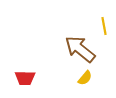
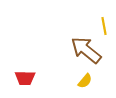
brown arrow: moved 6 px right, 1 px down
yellow semicircle: moved 3 px down
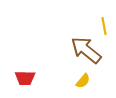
yellow semicircle: moved 2 px left
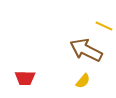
yellow line: rotated 54 degrees counterclockwise
brown arrow: rotated 12 degrees counterclockwise
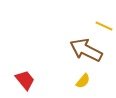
red trapezoid: moved 2 px down; rotated 130 degrees counterclockwise
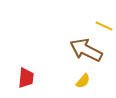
red trapezoid: moved 1 px right, 2 px up; rotated 45 degrees clockwise
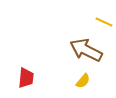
yellow line: moved 4 px up
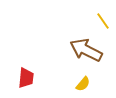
yellow line: moved 1 px left, 1 px up; rotated 30 degrees clockwise
yellow semicircle: moved 3 px down
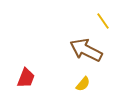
red trapezoid: rotated 15 degrees clockwise
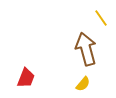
yellow line: moved 2 px left, 3 px up
brown arrow: moved 1 px up; rotated 48 degrees clockwise
